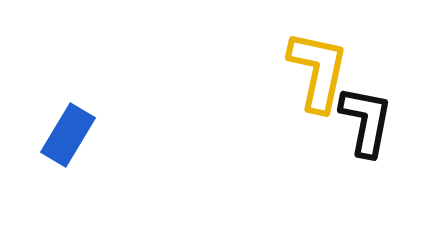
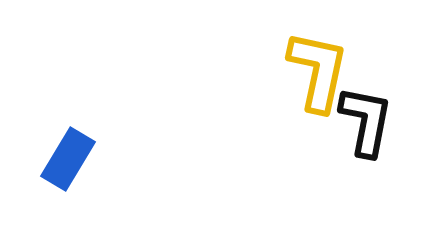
blue rectangle: moved 24 px down
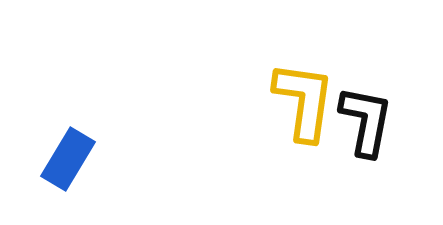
yellow L-shape: moved 14 px left, 30 px down; rotated 4 degrees counterclockwise
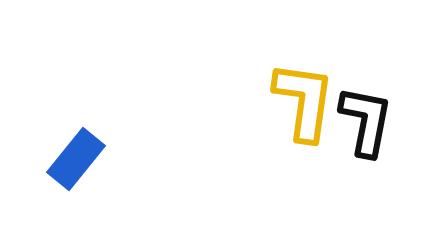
blue rectangle: moved 8 px right; rotated 8 degrees clockwise
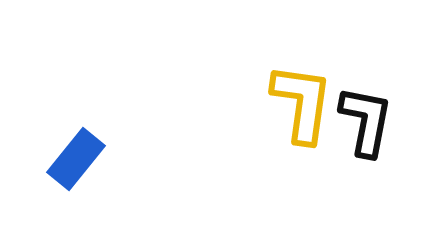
yellow L-shape: moved 2 px left, 2 px down
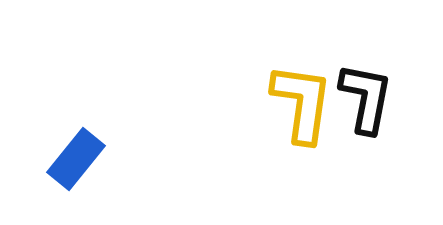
black L-shape: moved 23 px up
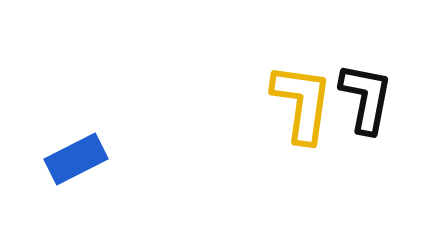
blue rectangle: rotated 24 degrees clockwise
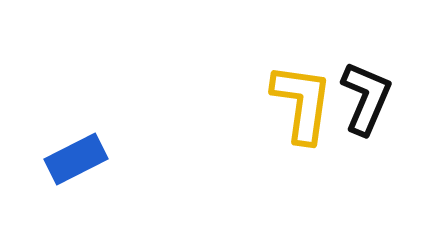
black L-shape: rotated 12 degrees clockwise
